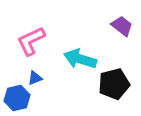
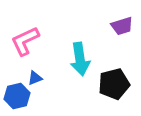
purple trapezoid: rotated 125 degrees clockwise
pink L-shape: moved 6 px left
cyan arrow: rotated 116 degrees counterclockwise
blue hexagon: moved 2 px up
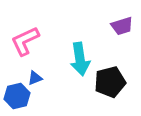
black pentagon: moved 4 px left, 2 px up
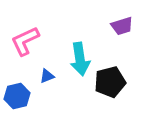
blue triangle: moved 12 px right, 2 px up
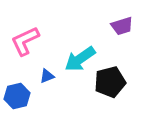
cyan arrow: rotated 64 degrees clockwise
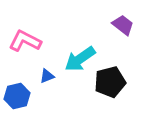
purple trapezoid: moved 1 px right, 1 px up; rotated 125 degrees counterclockwise
pink L-shape: rotated 52 degrees clockwise
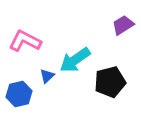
purple trapezoid: rotated 70 degrees counterclockwise
cyan arrow: moved 5 px left, 1 px down
blue triangle: rotated 21 degrees counterclockwise
blue hexagon: moved 2 px right, 2 px up
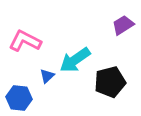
blue hexagon: moved 4 px down; rotated 20 degrees clockwise
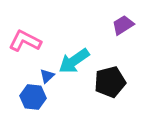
cyan arrow: moved 1 px left, 1 px down
blue hexagon: moved 14 px right, 1 px up
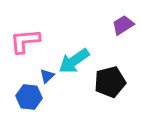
pink L-shape: rotated 32 degrees counterclockwise
blue hexagon: moved 4 px left
